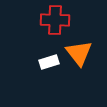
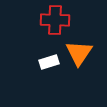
orange triangle: rotated 12 degrees clockwise
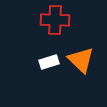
orange triangle: moved 2 px right, 7 px down; rotated 20 degrees counterclockwise
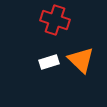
red cross: rotated 16 degrees clockwise
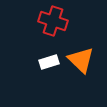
red cross: moved 2 px left, 1 px down
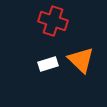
white rectangle: moved 1 px left, 2 px down
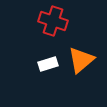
orange triangle: rotated 36 degrees clockwise
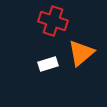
orange triangle: moved 7 px up
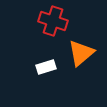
white rectangle: moved 2 px left, 3 px down
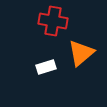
red cross: rotated 8 degrees counterclockwise
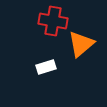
orange triangle: moved 9 px up
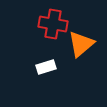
red cross: moved 3 px down
